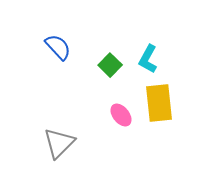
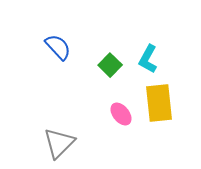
pink ellipse: moved 1 px up
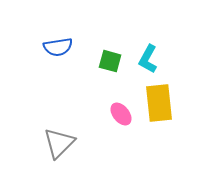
blue semicircle: rotated 124 degrees clockwise
green square: moved 4 px up; rotated 30 degrees counterclockwise
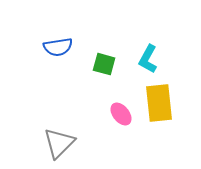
green square: moved 6 px left, 3 px down
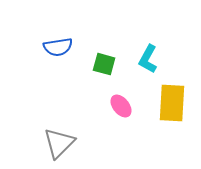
yellow rectangle: moved 13 px right; rotated 9 degrees clockwise
pink ellipse: moved 8 px up
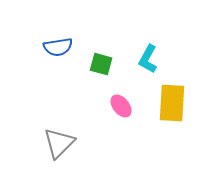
green square: moved 3 px left
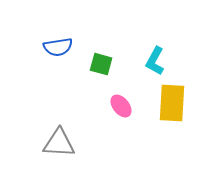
cyan L-shape: moved 7 px right, 2 px down
gray triangle: rotated 48 degrees clockwise
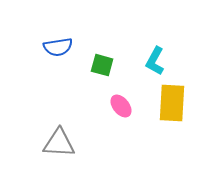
green square: moved 1 px right, 1 px down
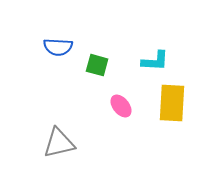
blue semicircle: rotated 12 degrees clockwise
cyan L-shape: rotated 116 degrees counterclockwise
green square: moved 5 px left
gray triangle: rotated 16 degrees counterclockwise
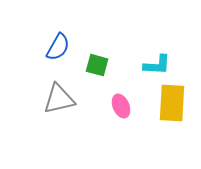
blue semicircle: rotated 64 degrees counterclockwise
cyan L-shape: moved 2 px right, 4 px down
pink ellipse: rotated 15 degrees clockwise
gray triangle: moved 44 px up
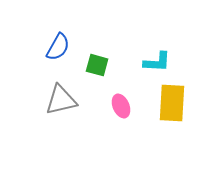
cyan L-shape: moved 3 px up
gray triangle: moved 2 px right, 1 px down
